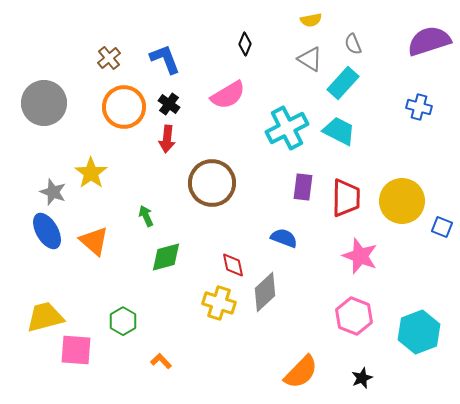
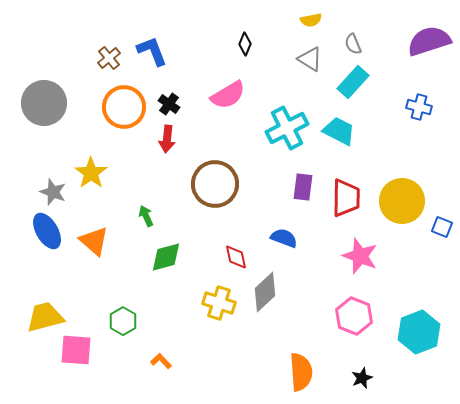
blue L-shape: moved 13 px left, 8 px up
cyan rectangle: moved 10 px right, 1 px up
brown circle: moved 3 px right, 1 px down
red diamond: moved 3 px right, 8 px up
orange semicircle: rotated 48 degrees counterclockwise
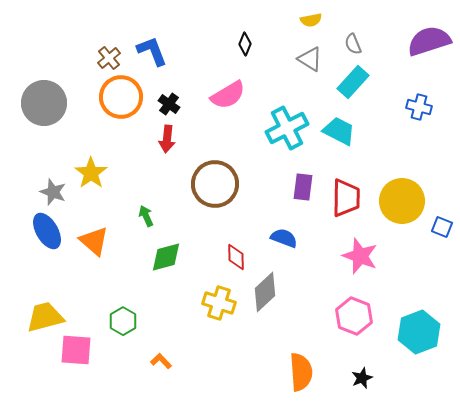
orange circle: moved 3 px left, 10 px up
red diamond: rotated 12 degrees clockwise
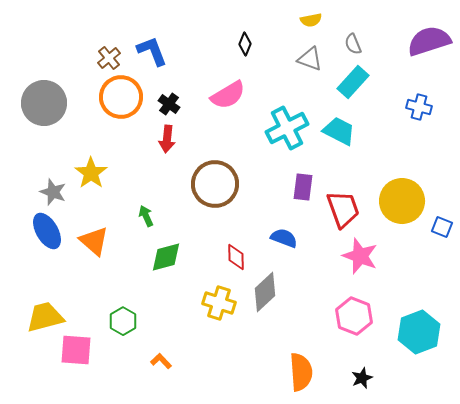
gray triangle: rotated 12 degrees counterclockwise
red trapezoid: moved 3 px left, 11 px down; rotated 21 degrees counterclockwise
